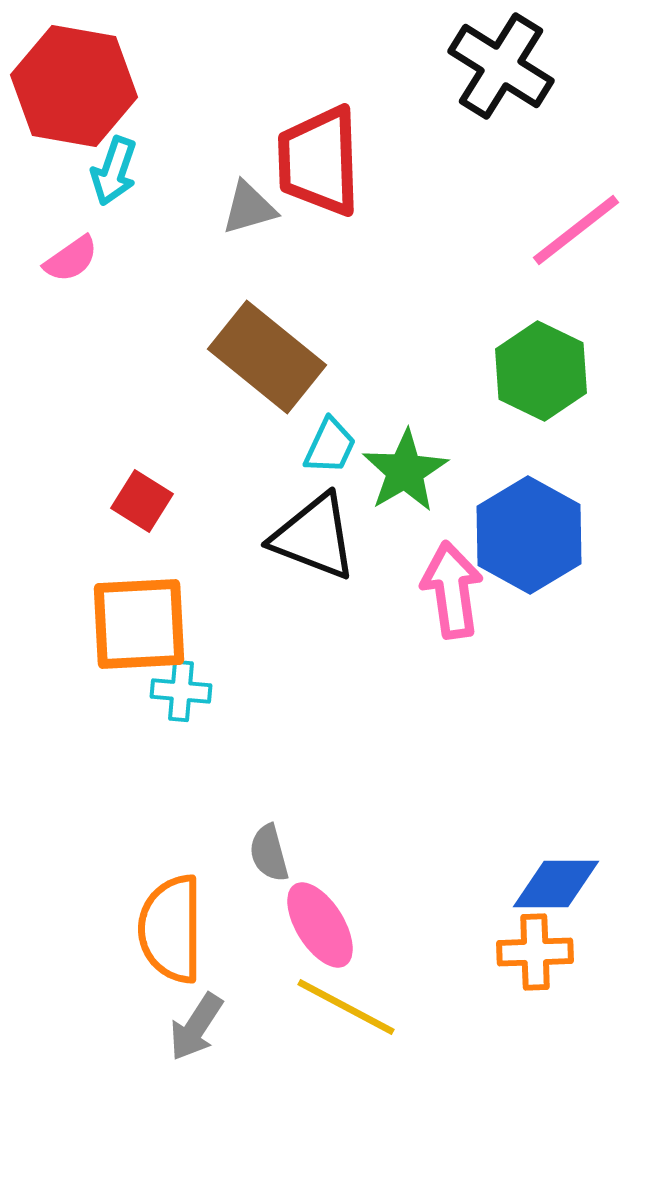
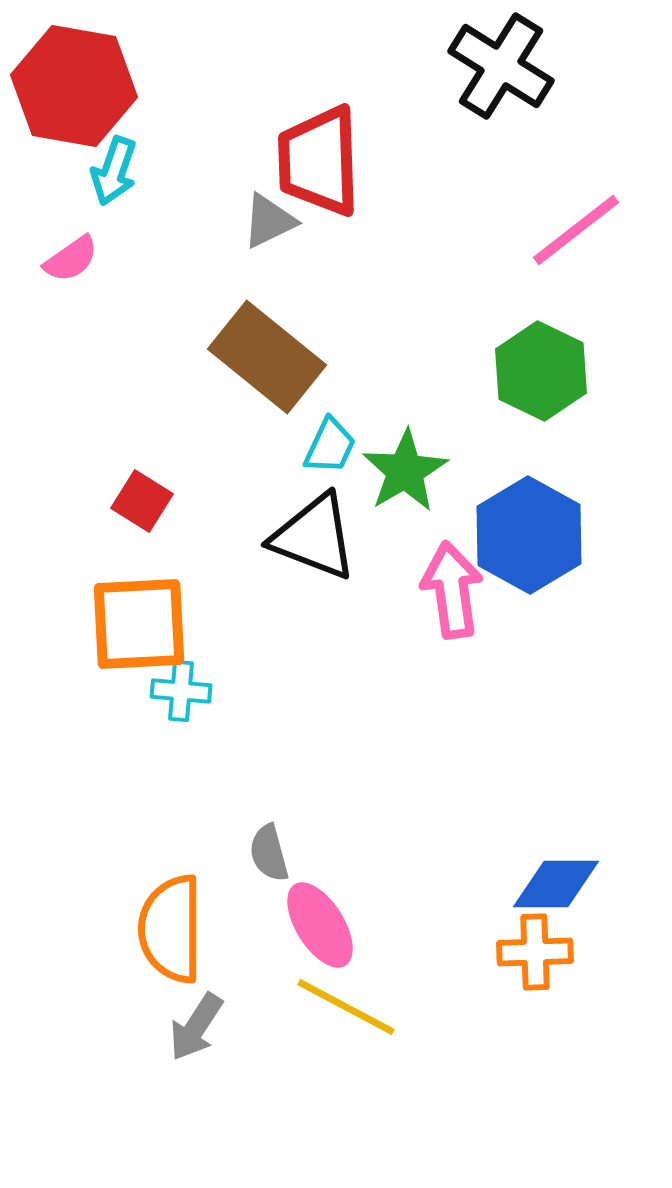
gray triangle: moved 20 px right, 13 px down; rotated 10 degrees counterclockwise
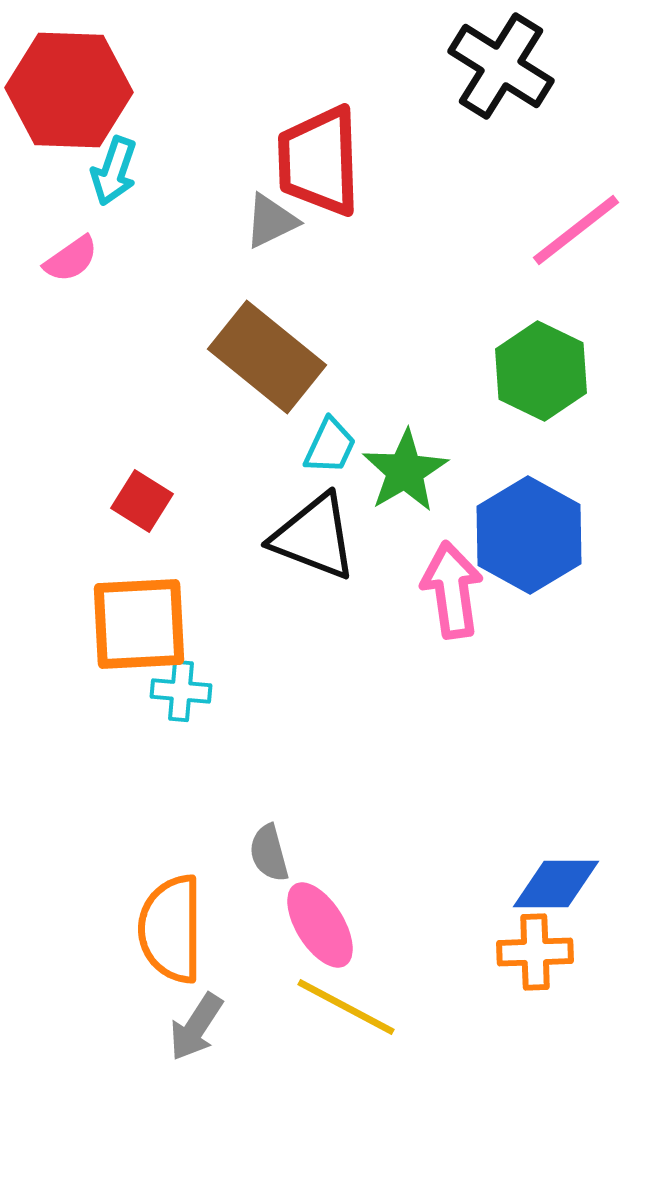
red hexagon: moved 5 px left, 4 px down; rotated 8 degrees counterclockwise
gray triangle: moved 2 px right
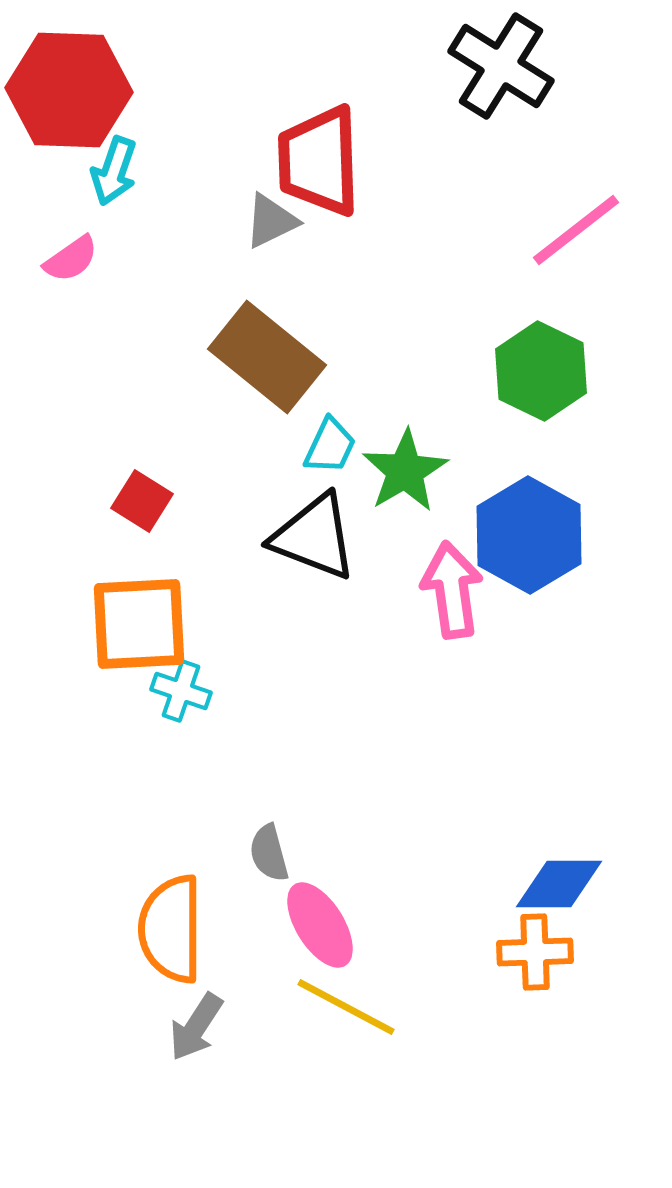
cyan cross: rotated 14 degrees clockwise
blue diamond: moved 3 px right
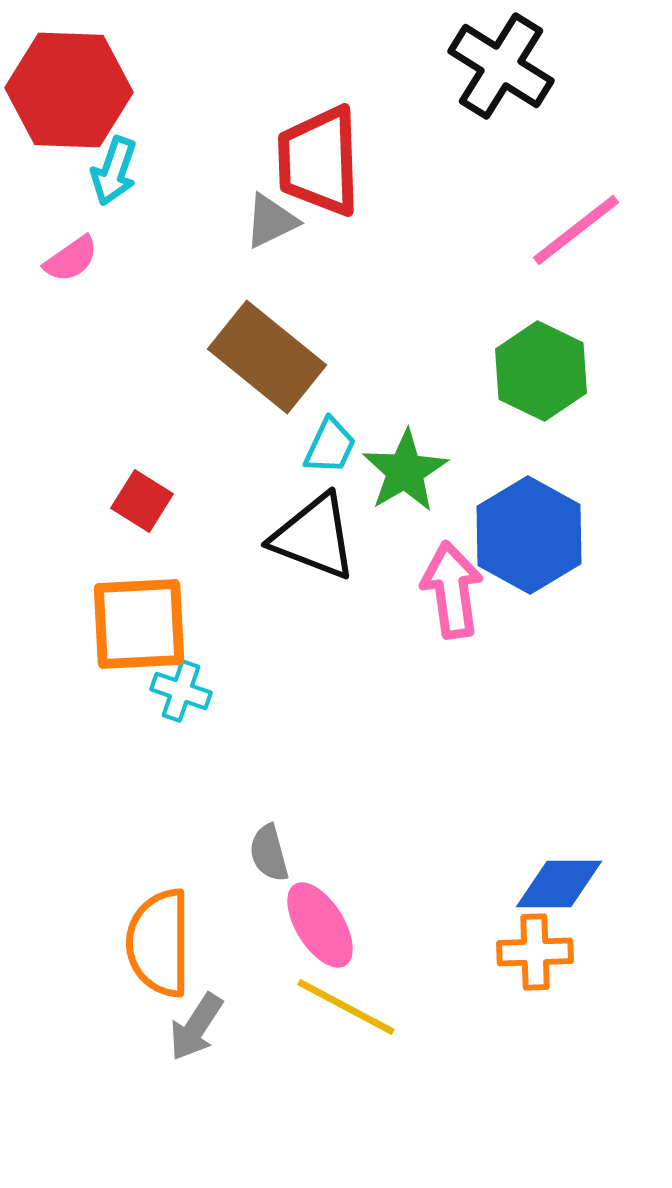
orange semicircle: moved 12 px left, 14 px down
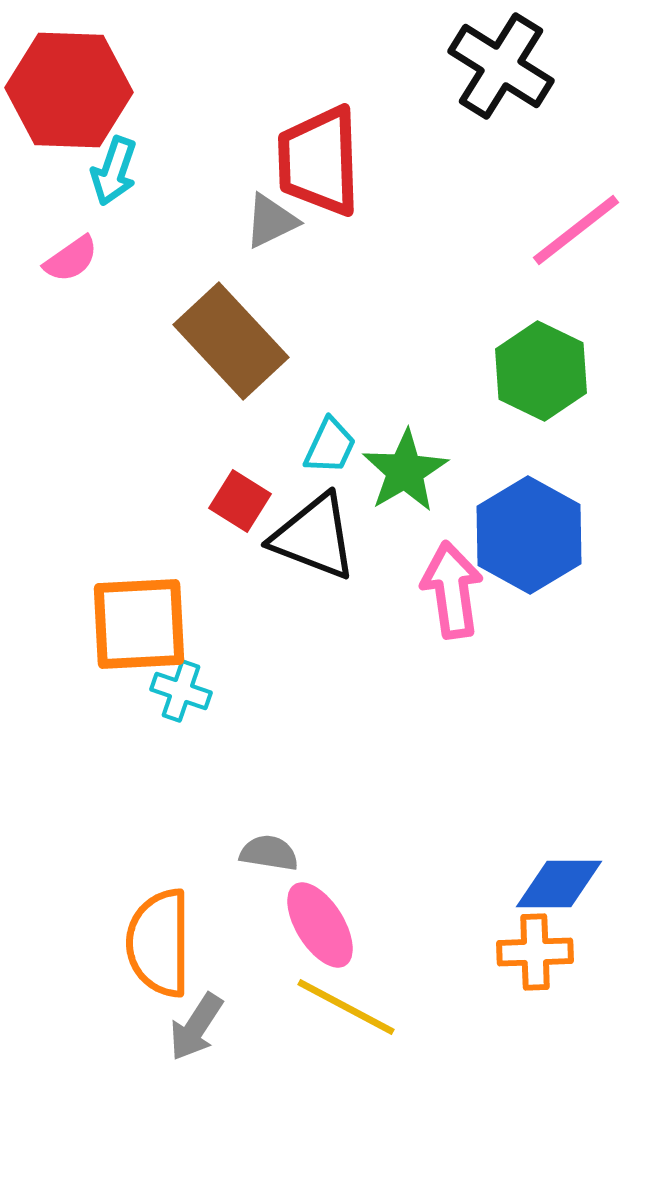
brown rectangle: moved 36 px left, 16 px up; rotated 8 degrees clockwise
red square: moved 98 px right
gray semicircle: rotated 114 degrees clockwise
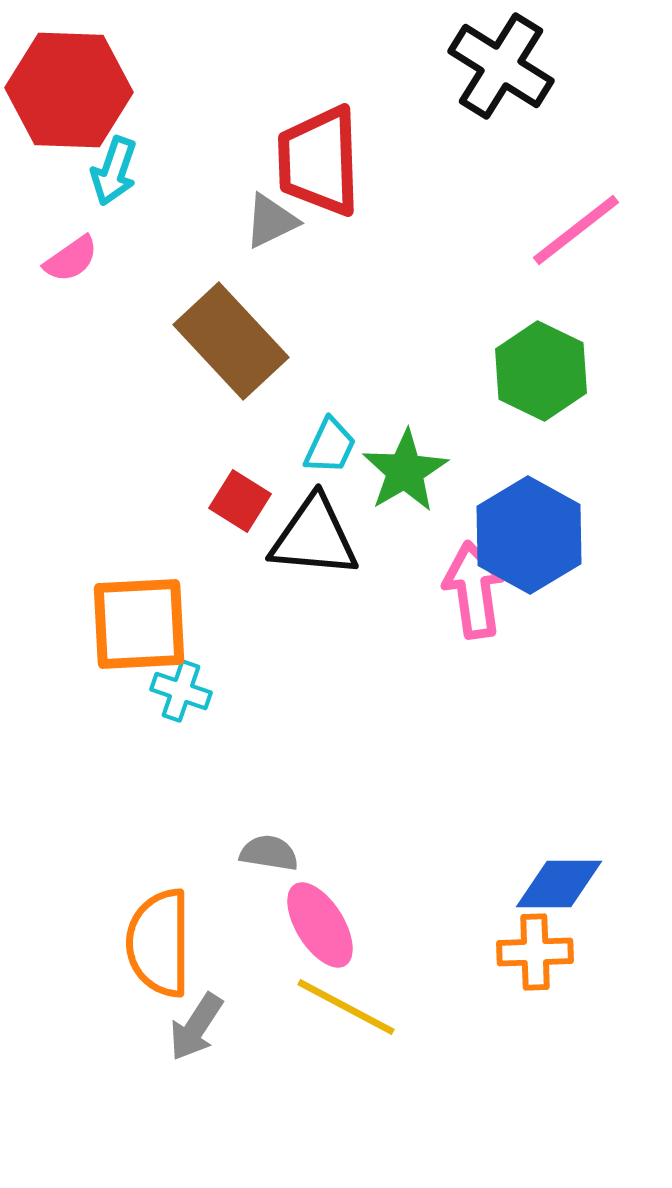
black triangle: rotated 16 degrees counterclockwise
pink arrow: moved 22 px right
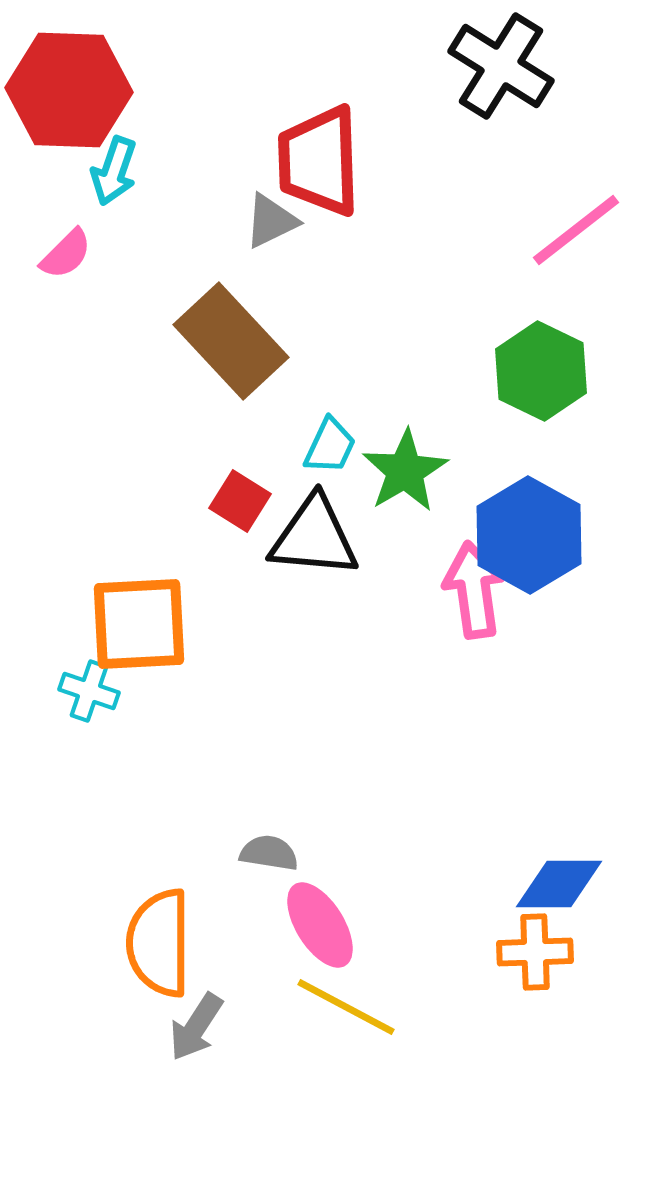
pink semicircle: moved 5 px left, 5 px up; rotated 10 degrees counterclockwise
cyan cross: moved 92 px left
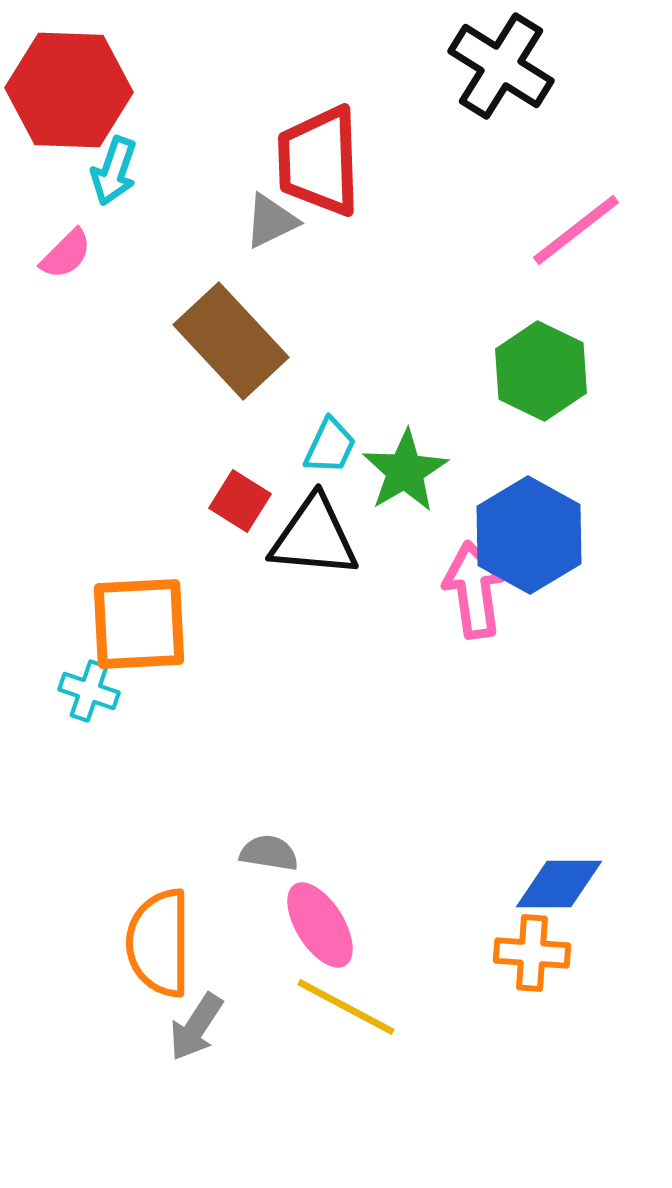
orange cross: moved 3 px left, 1 px down; rotated 6 degrees clockwise
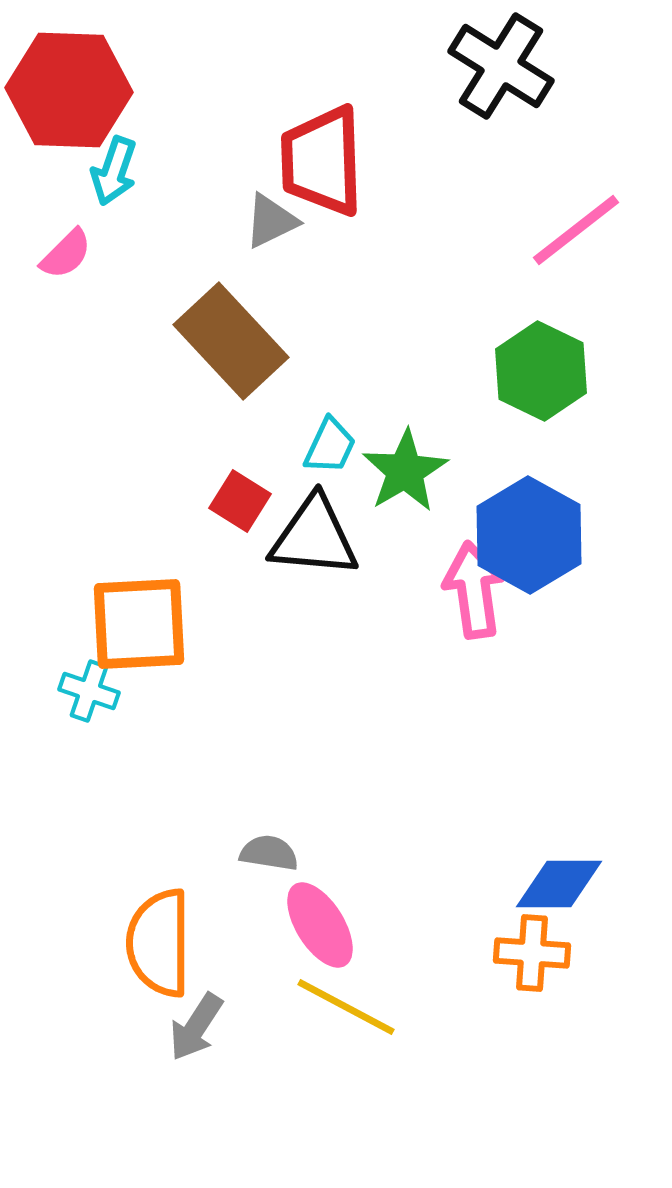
red trapezoid: moved 3 px right
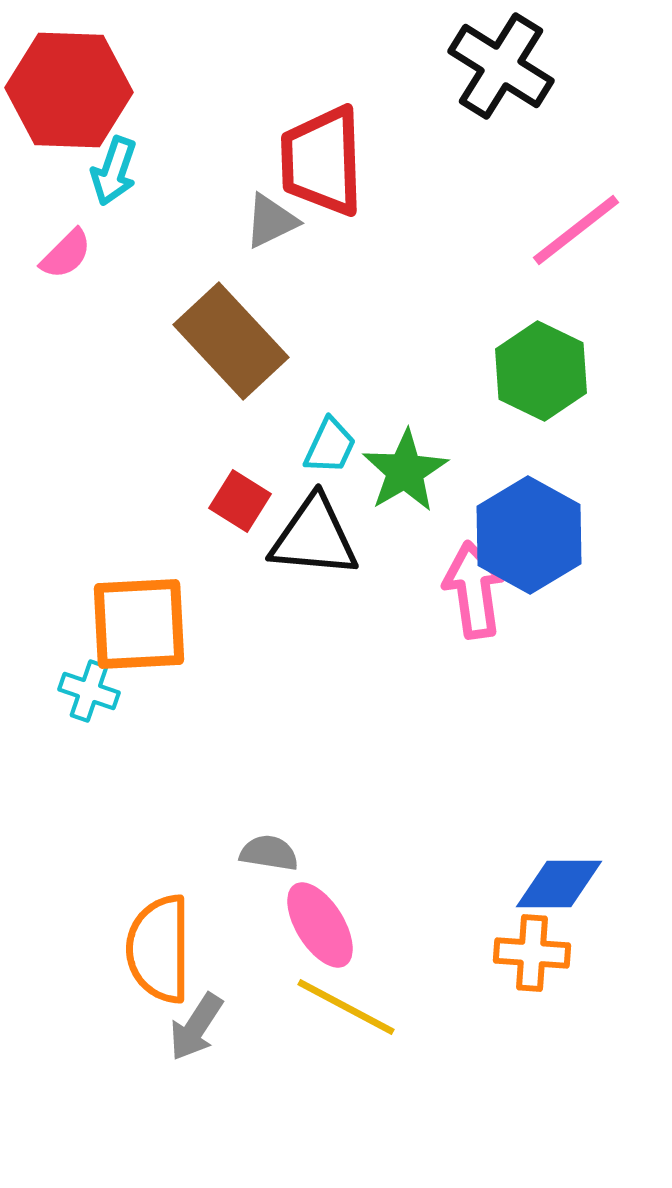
orange semicircle: moved 6 px down
